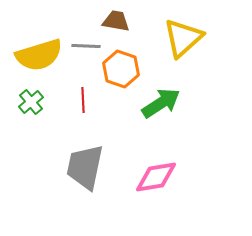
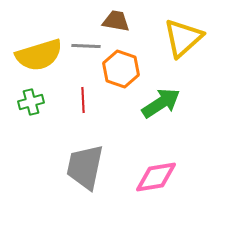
green cross: rotated 25 degrees clockwise
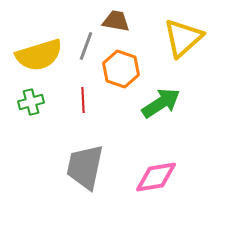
gray line: rotated 72 degrees counterclockwise
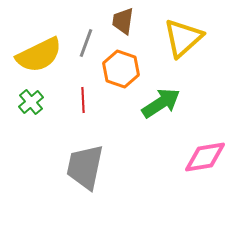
brown trapezoid: moved 7 px right; rotated 92 degrees counterclockwise
gray line: moved 3 px up
yellow semicircle: rotated 9 degrees counterclockwise
green cross: rotated 25 degrees counterclockwise
pink diamond: moved 49 px right, 20 px up
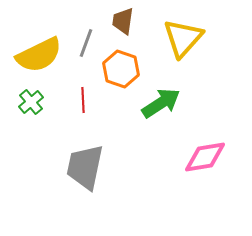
yellow triangle: rotated 6 degrees counterclockwise
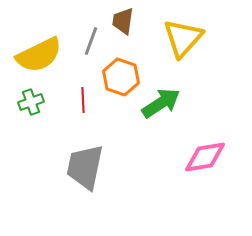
gray line: moved 5 px right, 2 px up
orange hexagon: moved 8 px down
green cross: rotated 20 degrees clockwise
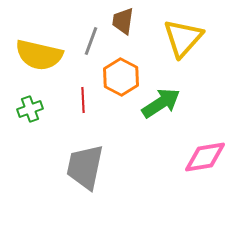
yellow semicircle: rotated 39 degrees clockwise
orange hexagon: rotated 9 degrees clockwise
green cross: moved 1 px left, 7 px down
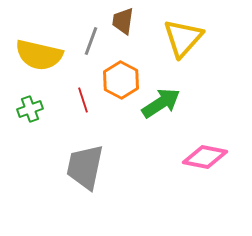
orange hexagon: moved 3 px down
red line: rotated 15 degrees counterclockwise
pink diamond: rotated 21 degrees clockwise
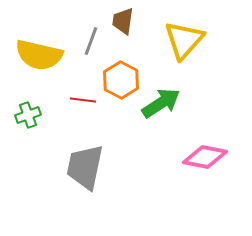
yellow triangle: moved 1 px right, 2 px down
red line: rotated 65 degrees counterclockwise
green cross: moved 2 px left, 6 px down
